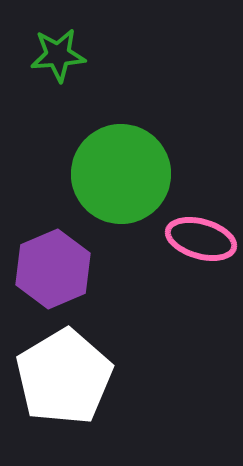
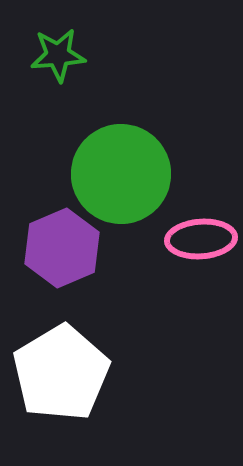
pink ellipse: rotated 20 degrees counterclockwise
purple hexagon: moved 9 px right, 21 px up
white pentagon: moved 3 px left, 4 px up
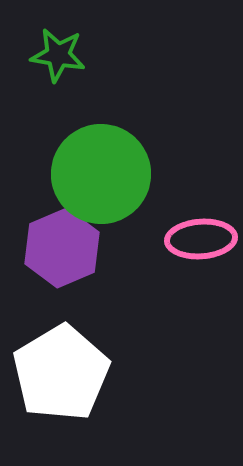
green star: rotated 14 degrees clockwise
green circle: moved 20 px left
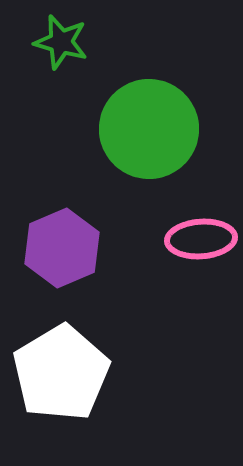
green star: moved 3 px right, 13 px up; rotated 6 degrees clockwise
green circle: moved 48 px right, 45 px up
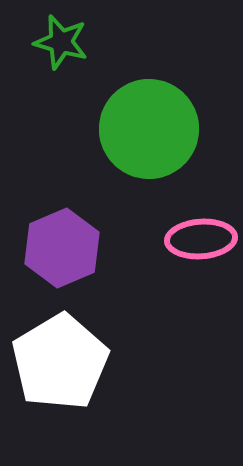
white pentagon: moved 1 px left, 11 px up
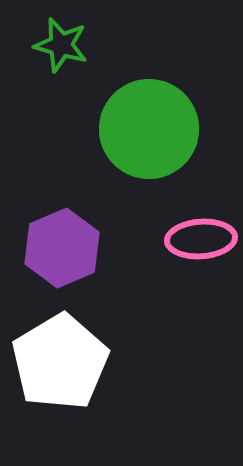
green star: moved 3 px down
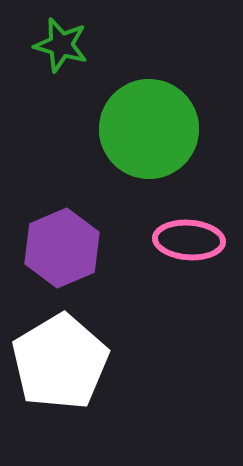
pink ellipse: moved 12 px left, 1 px down; rotated 8 degrees clockwise
